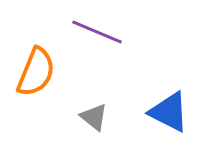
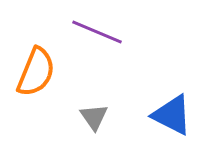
blue triangle: moved 3 px right, 3 px down
gray triangle: rotated 16 degrees clockwise
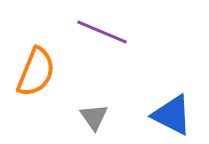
purple line: moved 5 px right
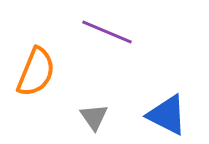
purple line: moved 5 px right
blue triangle: moved 5 px left
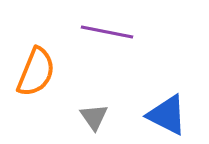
purple line: rotated 12 degrees counterclockwise
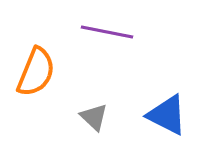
gray triangle: rotated 12 degrees counterclockwise
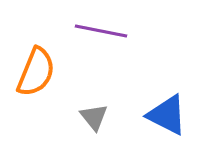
purple line: moved 6 px left, 1 px up
gray triangle: rotated 8 degrees clockwise
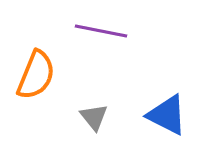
orange semicircle: moved 3 px down
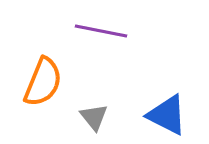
orange semicircle: moved 7 px right, 7 px down
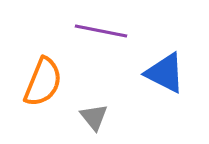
blue triangle: moved 2 px left, 42 px up
